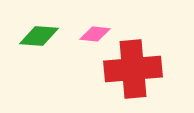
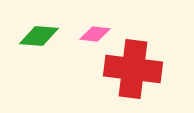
red cross: rotated 12 degrees clockwise
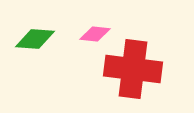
green diamond: moved 4 px left, 3 px down
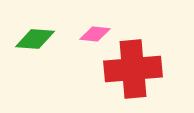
red cross: rotated 12 degrees counterclockwise
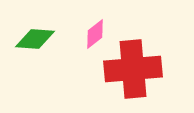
pink diamond: rotated 44 degrees counterclockwise
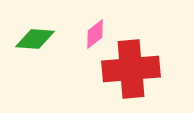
red cross: moved 2 px left
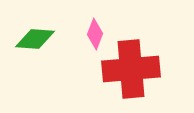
pink diamond: rotated 32 degrees counterclockwise
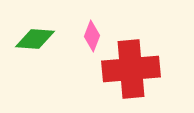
pink diamond: moved 3 px left, 2 px down
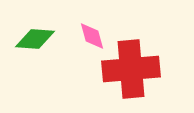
pink diamond: rotated 36 degrees counterclockwise
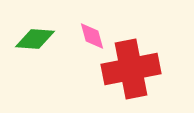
red cross: rotated 6 degrees counterclockwise
